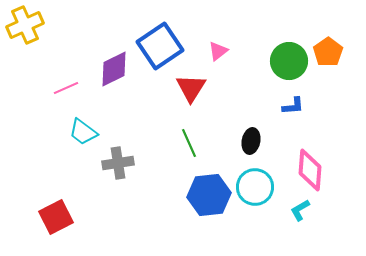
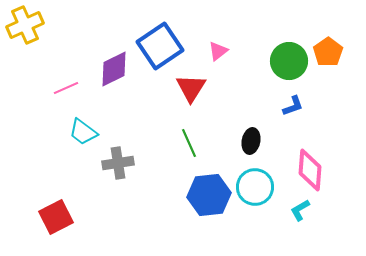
blue L-shape: rotated 15 degrees counterclockwise
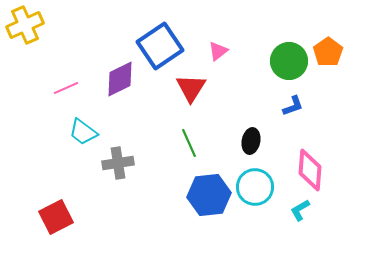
purple diamond: moved 6 px right, 10 px down
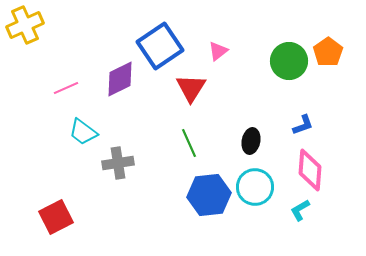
blue L-shape: moved 10 px right, 19 px down
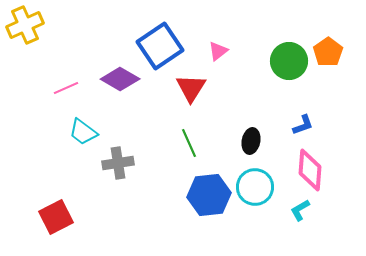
purple diamond: rotated 57 degrees clockwise
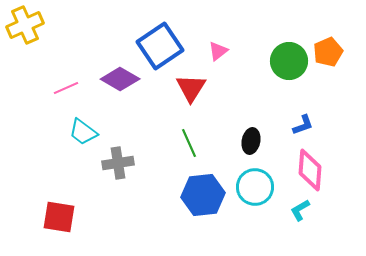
orange pentagon: rotated 12 degrees clockwise
blue hexagon: moved 6 px left
red square: moved 3 px right; rotated 36 degrees clockwise
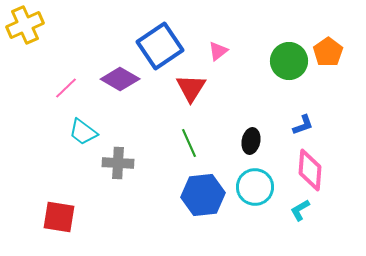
orange pentagon: rotated 12 degrees counterclockwise
pink line: rotated 20 degrees counterclockwise
gray cross: rotated 12 degrees clockwise
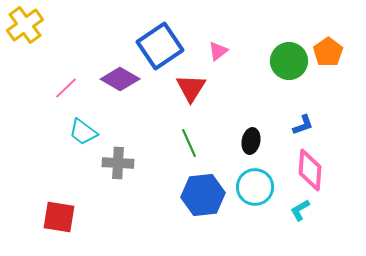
yellow cross: rotated 12 degrees counterclockwise
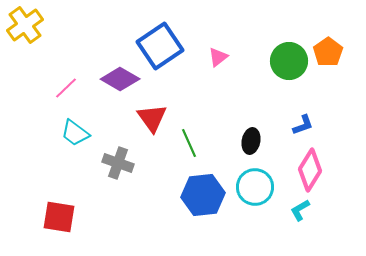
pink triangle: moved 6 px down
red triangle: moved 39 px left, 30 px down; rotated 8 degrees counterclockwise
cyan trapezoid: moved 8 px left, 1 px down
gray cross: rotated 16 degrees clockwise
pink diamond: rotated 27 degrees clockwise
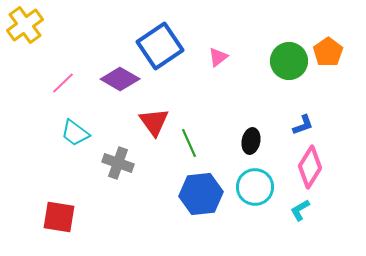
pink line: moved 3 px left, 5 px up
red triangle: moved 2 px right, 4 px down
pink diamond: moved 3 px up
blue hexagon: moved 2 px left, 1 px up
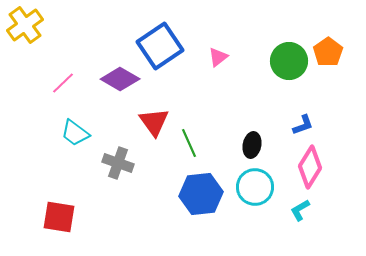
black ellipse: moved 1 px right, 4 px down
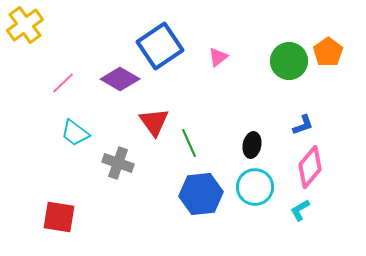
pink diamond: rotated 9 degrees clockwise
